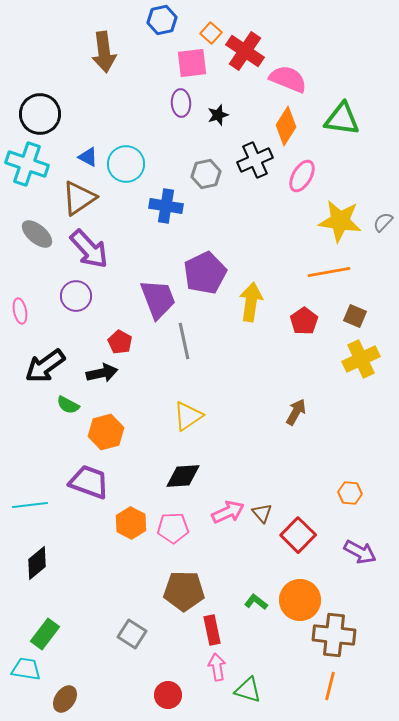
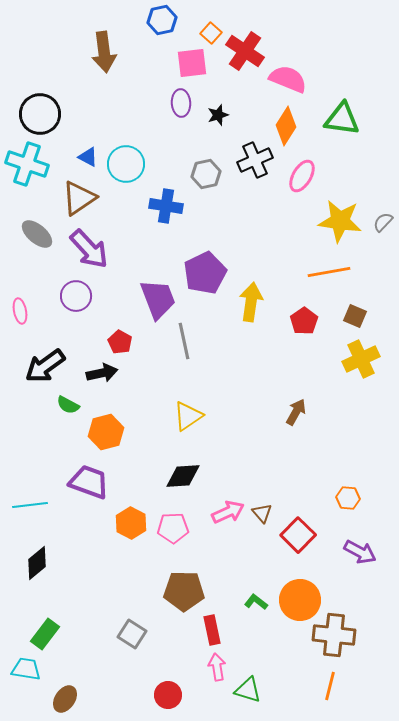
orange hexagon at (350, 493): moved 2 px left, 5 px down
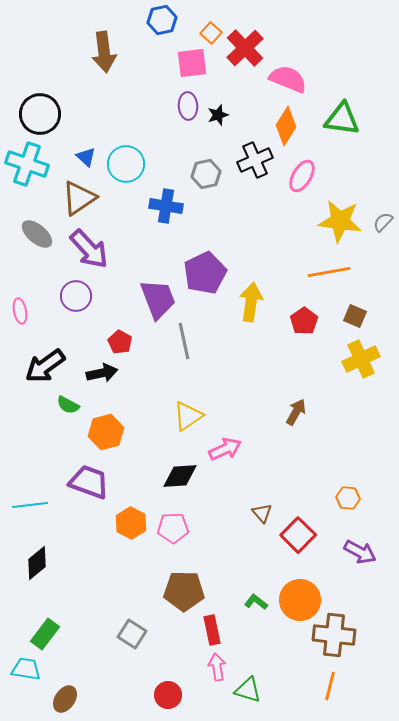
red cross at (245, 51): moved 3 px up; rotated 12 degrees clockwise
purple ellipse at (181, 103): moved 7 px right, 3 px down
blue triangle at (88, 157): moved 2 px left; rotated 15 degrees clockwise
black diamond at (183, 476): moved 3 px left
pink arrow at (228, 512): moved 3 px left, 63 px up
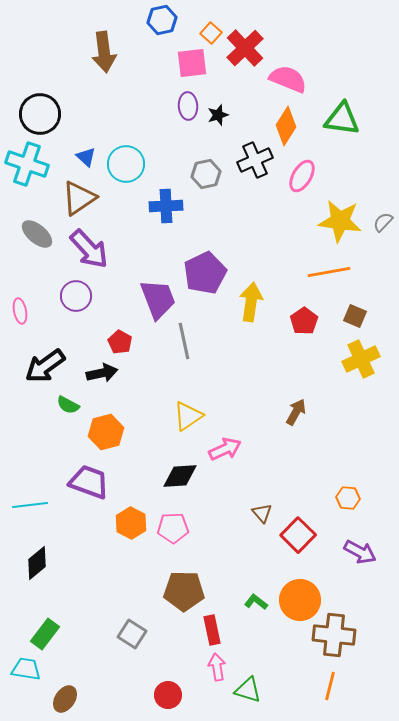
blue cross at (166, 206): rotated 12 degrees counterclockwise
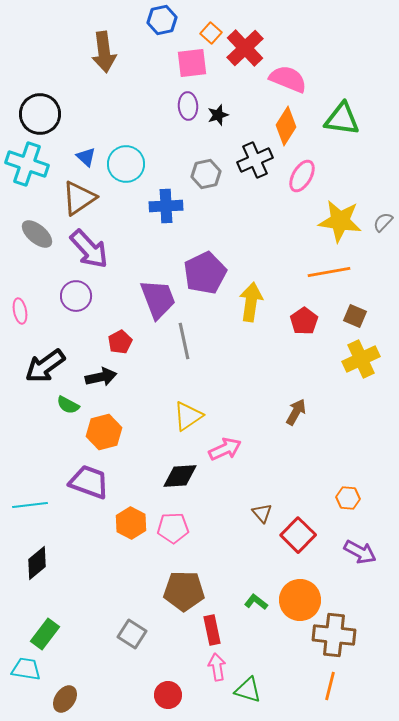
red pentagon at (120, 342): rotated 15 degrees clockwise
black arrow at (102, 373): moved 1 px left, 4 px down
orange hexagon at (106, 432): moved 2 px left
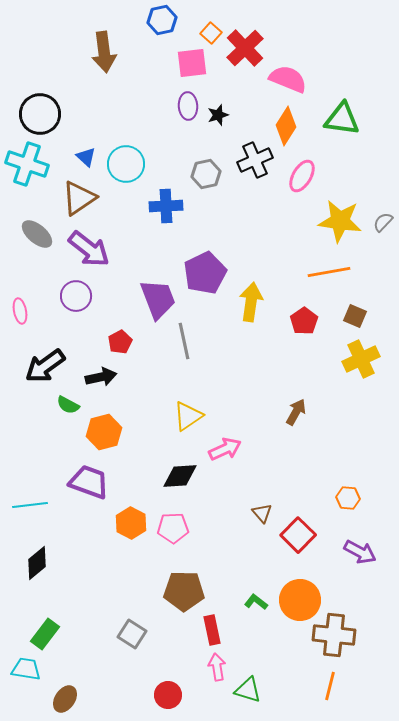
purple arrow at (89, 249): rotated 9 degrees counterclockwise
